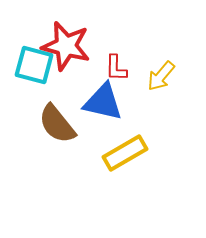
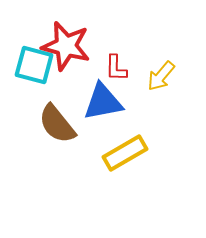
blue triangle: rotated 24 degrees counterclockwise
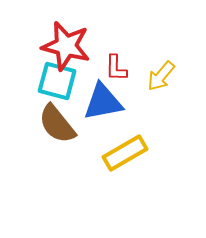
cyan square: moved 23 px right, 16 px down
